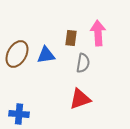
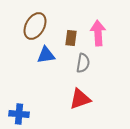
brown ellipse: moved 18 px right, 28 px up
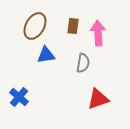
brown rectangle: moved 2 px right, 12 px up
red triangle: moved 18 px right
blue cross: moved 17 px up; rotated 36 degrees clockwise
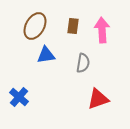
pink arrow: moved 4 px right, 3 px up
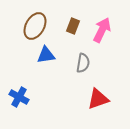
brown rectangle: rotated 14 degrees clockwise
pink arrow: rotated 30 degrees clockwise
blue cross: rotated 12 degrees counterclockwise
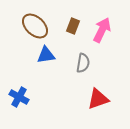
brown ellipse: rotated 76 degrees counterclockwise
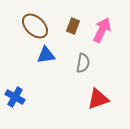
blue cross: moved 4 px left
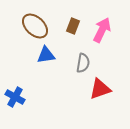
red triangle: moved 2 px right, 10 px up
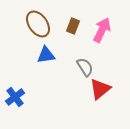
brown ellipse: moved 3 px right, 2 px up; rotated 12 degrees clockwise
gray semicircle: moved 2 px right, 4 px down; rotated 42 degrees counterclockwise
red triangle: rotated 20 degrees counterclockwise
blue cross: rotated 24 degrees clockwise
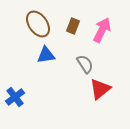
gray semicircle: moved 3 px up
